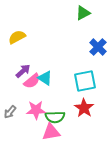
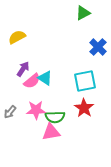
purple arrow: moved 2 px up; rotated 14 degrees counterclockwise
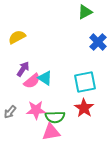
green triangle: moved 2 px right, 1 px up
blue cross: moved 5 px up
cyan square: moved 1 px down
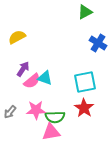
blue cross: moved 1 px down; rotated 12 degrees counterclockwise
cyan triangle: rotated 14 degrees counterclockwise
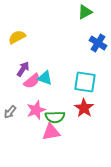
cyan square: rotated 20 degrees clockwise
pink star: rotated 18 degrees counterclockwise
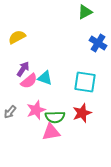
pink semicircle: moved 3 px left
red star: moved 2 px left, 5 px down; rotated 18 degrees clockwise
